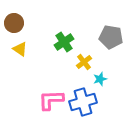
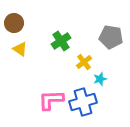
green cross: moved 3 px left, 1 px up
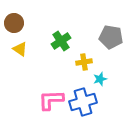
yellow cross: rotated 28 degrees clockwise
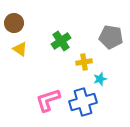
pink L-shape: moved 3 px left; rotated 16 degrees counterclockwise
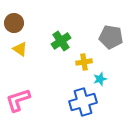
pink L-shape: moved 30 px left
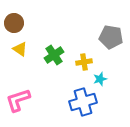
green cross: moved 7 px left, 14 px down
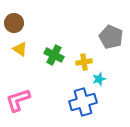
gray pentagon: rotated 15 degrees clockwise
green cross: rotated 30 degrees counterclockwise
cyan star: moved 1 px left
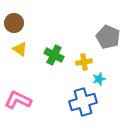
gray pentagon: moved 3 px left
pink L-shape: rotated 44 degrees clockwise
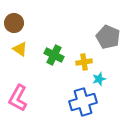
pink L-shape: moved 2 px up; rotated 88 degrees counterclockwise
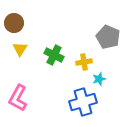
yellow triangle: rotated 28 degrees clockwise
